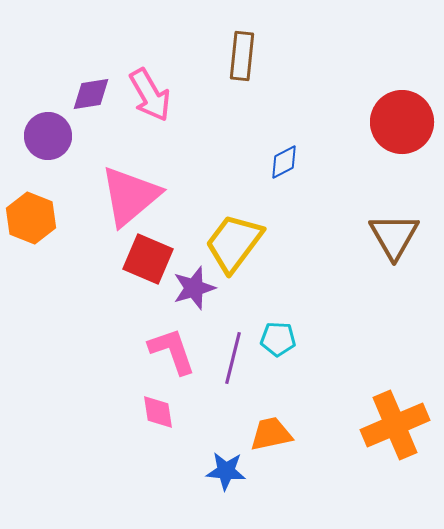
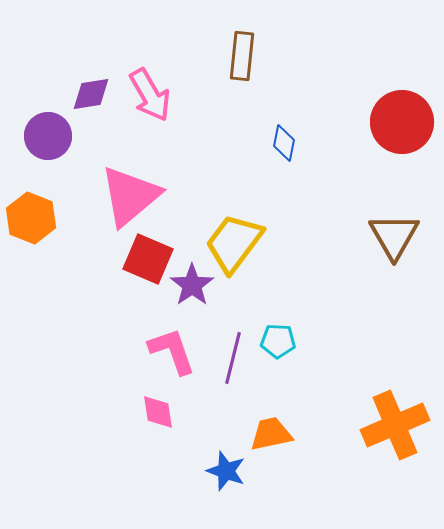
blue diamond: moved 19 px up; rotated 51 degrees counterclockwise
purple star: moved 2 px left, 3 px up; rotated 18 degrees counterclockwise
cyan pentagon: moved 2 px down
blue star: rotated 15 degrees clockwise
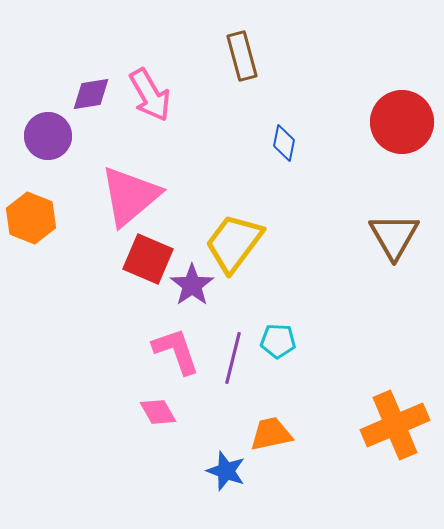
brown rectangle: rotated 21 degrees counterclockwise
pink L-shape: moved 4 px right
pink diamond: rotated 21 degrees counterclockwise
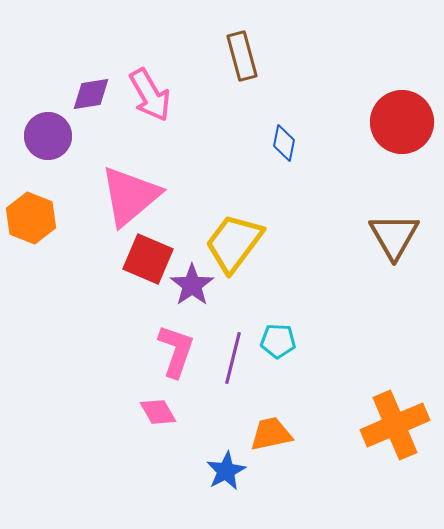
pink L-shape: rotated 38 degrees clockwise
blue star: rotated 24 degrees clockwise
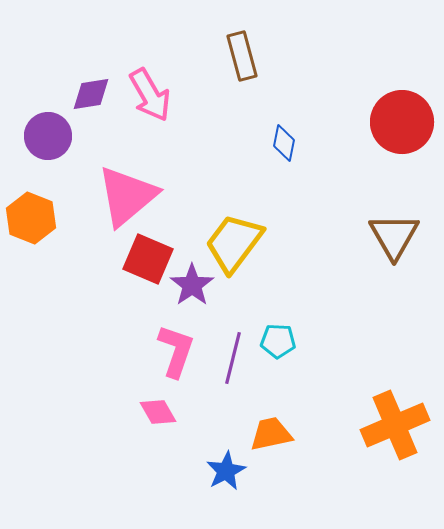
pink triangle: moved 3 px left
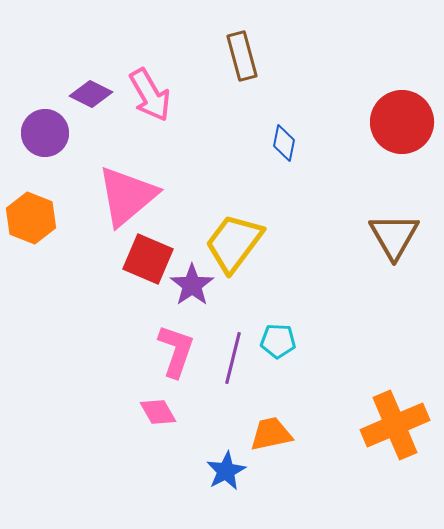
purple diamond: rotated 36 degrees clockwise
purple circle: moved 3 px left, 3 px up
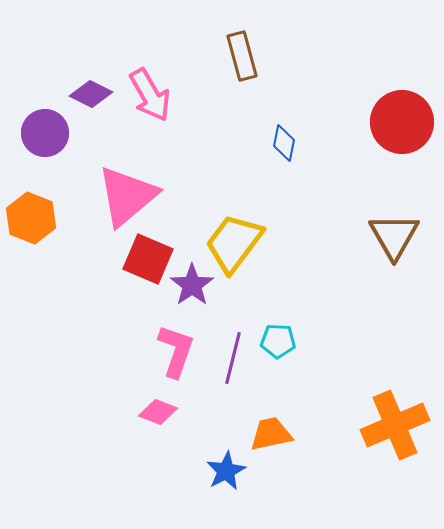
pink diamond: rotated 39 degrees counterclockwise
